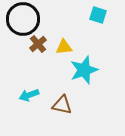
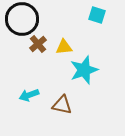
cyan square: moved 1 px left
black circle: moved 1 px left
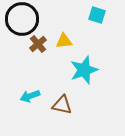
yellow triangle: moved 6 px up
cyan arrow: moved 1 px right, 1 px down
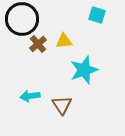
cyan arrow: rotated 12 degrees clockwise
brown triangle: rotated 45 degrees clockwise
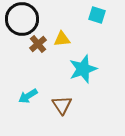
yellow triangle: moved 2 px left, 2 px up
cyan star: moved 1 px left, 1 px up
cyan arrow: moved 2 px left; rotated 24 degrees counterclockwise
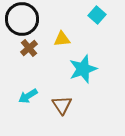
cyan square: rotated 24 degrees clockwise
brown cross: moved 9 px left, 4 px down
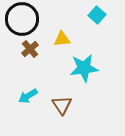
brown cross: moved 1 px right, 1 px down
cyan star: moved 1 px right, 1 px up; rotated 12 degrees clockwise
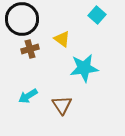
yellow triangle: rotated 42 degrees clockwise
brown cross: rotated 24 degrees clockwise
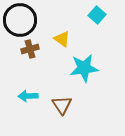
black circle: moved 2 px left, 1 px down
cyan arrow: rotated 30 degrees clockwise
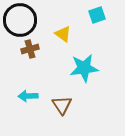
cyan square: rotated 30 degrees clockwise
yellow triangle: moved 1 px right, 5 px up
